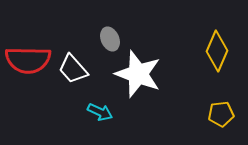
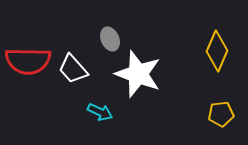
red semicircle: moved 1 px down
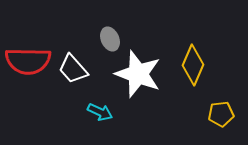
yellow diamond: moved 24 px left, 14 px down
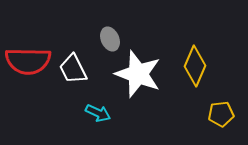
yellow diamond: moved 2 px right, 1 px down
white trapezoid: rotated 16 degrees clockwise
cyan arrow: moved 2 px left, 1 px down
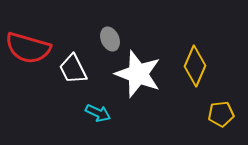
red semicircle: moved 13 px up; rotated 15 degrees clockwise
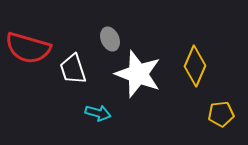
white trapezoid: rotated 8 degrees clockwise
cyan arrow: rotated 10 degrees counterclockwise
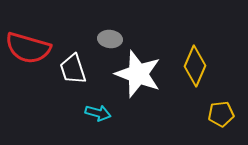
gray ellipse: rotated 60 degrees counterclockwise
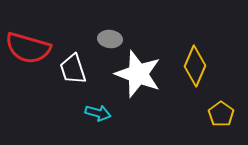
yellow pentagon: rotated 30 degrees counterclockwise
